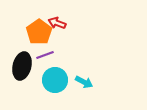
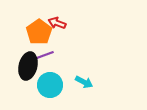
black ellipse: moved 6 px right
cyan circle: moved 5 px left, 5 px down
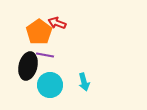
purple line: rotated 30 degrees clockwise
cyan arrow: rotated 48 degrees clockwise
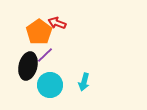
purple line: rotated 54 degrees counterclockwise
cyan arrow: rotated 30 degrees clockwise
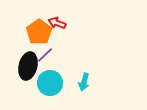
cyan circle: moved 2 px up
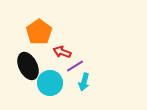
red arrow: moved 5 px right, 29 px down
purple line: moved 30 px right, 11 px down; rotated 12 degrees clockwise
black ellipse: rotated 40 degrees counterclockwise
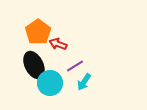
orange pentagon: moved 1 px left
red arrow: moved 4 px left, 8 px up
black ellipse: moved 6 px right, 1 px up
cyan arrow: rotated 18 degrees clockwise
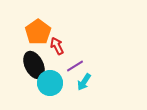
red arrow: moved 1 px left, 2 px down; rotated 42 degrees clockwise
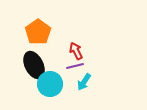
red arrow: moved 19 px right, 5 px down
purple line: rotated 18 degrees clockwise
cyan circle: moved 1 px down
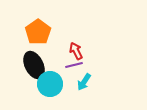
purple line: moved 1 px left, 1 px up
